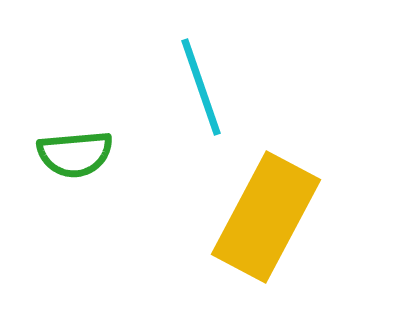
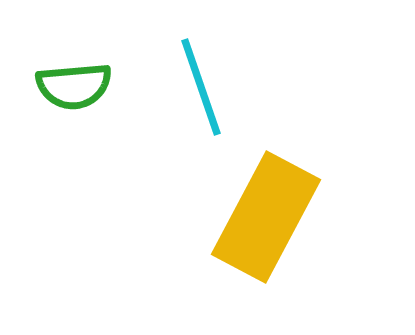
green semicircle: moved 1 px left, 68 px up
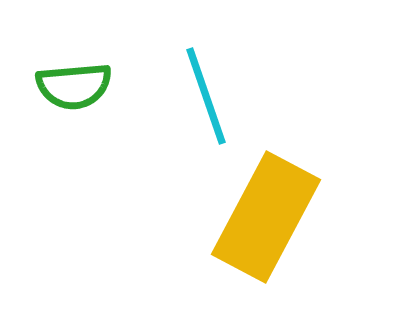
cyan line: moved 5 px right, 9 px down
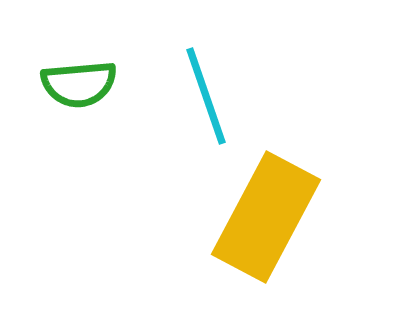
green semicircle: moved 5 px right, 2 px up
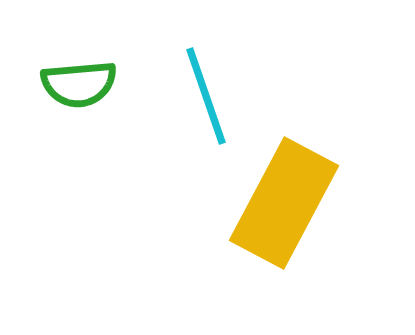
yellow rectangle: moved 18 px right, 14 px up
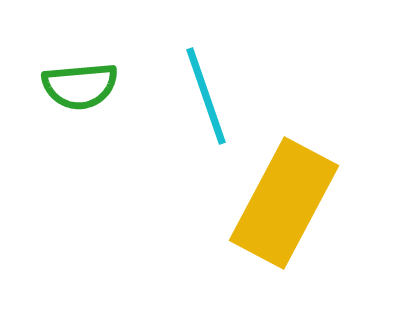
green semicircle: moved 1 px right, 2 px down
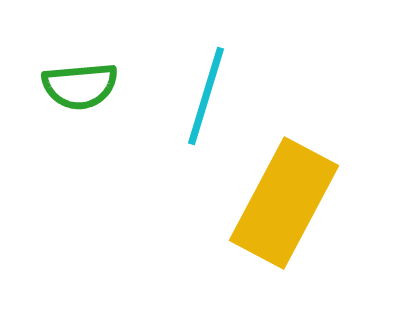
cyan line: rotated 36 degrees clockwise
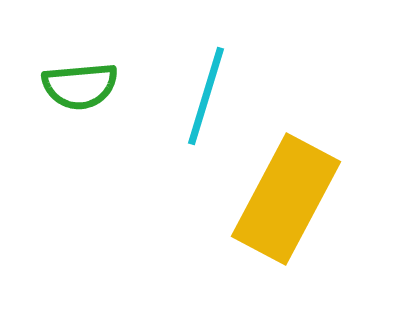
yellow rectangle: moved 2 px right, 4 px up
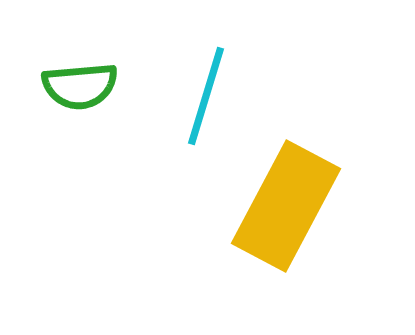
yellow rectangle: moved 7 px down
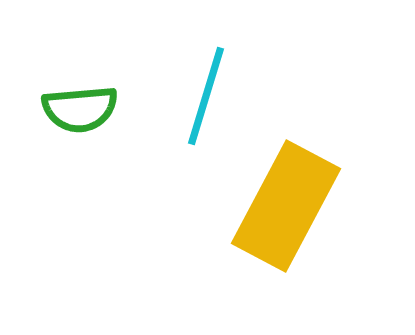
green semicircle: moved 23 px down
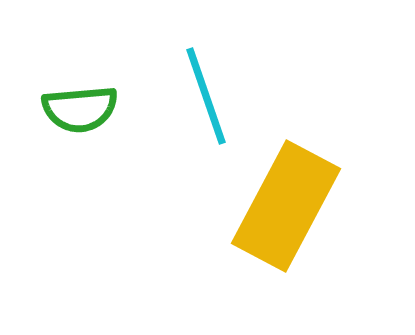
cyan line: rotated 36 degrees counterclockwise
